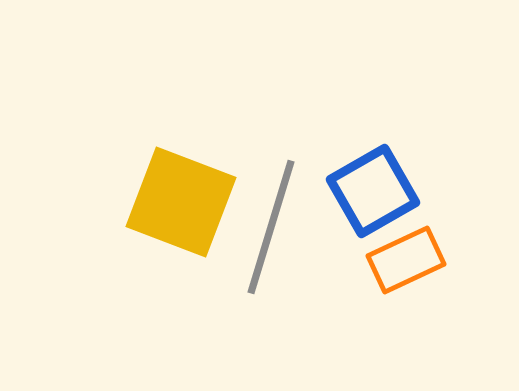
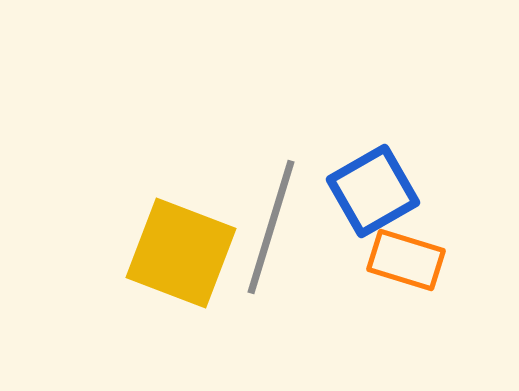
yellow square: moved 51 px down
orange rectangle: rotated 42 degrees clockwise
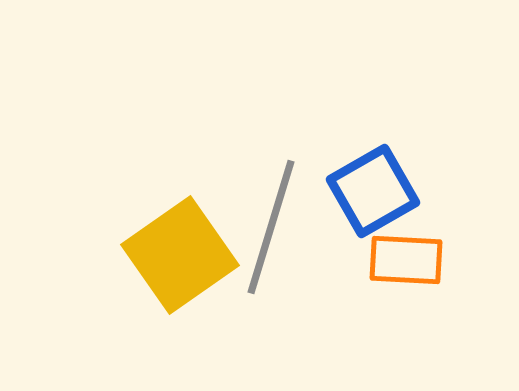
yellow square: moved 1 px left, 2 px down; rotated 34 degrees clockwise
orange rectangle: rotated 14 degrees counterclockwise
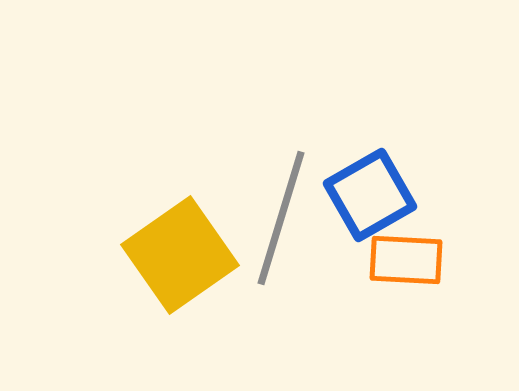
blue square: moved 3 px left, 4 px down
gray line: moved 10 px right, 9 px up
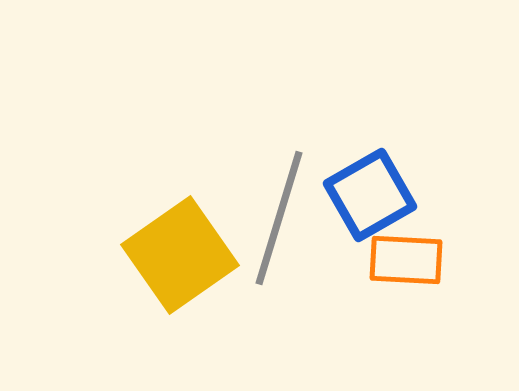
gray line: moved 2 px left
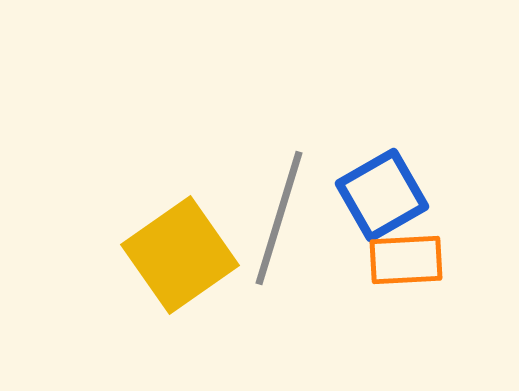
blue square: moved 12 px right
orange rectangle: rotated 6 degrees counterclockwise
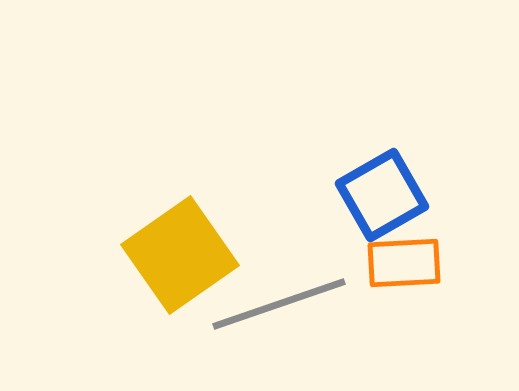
gray line: moved 86 px down; rotated 54 degrees clockwise
orange rectangle: moved 2 px left, 3 px down
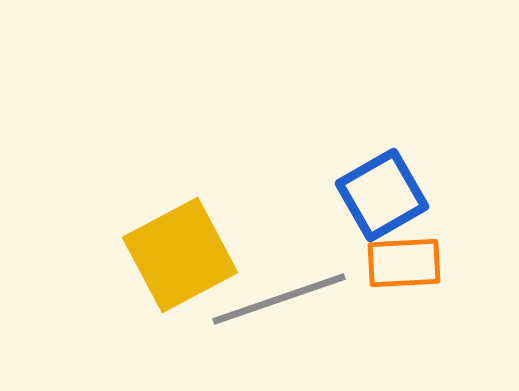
yellow square: rotated 7 degrees clockwise
gray line: moved 5 px up
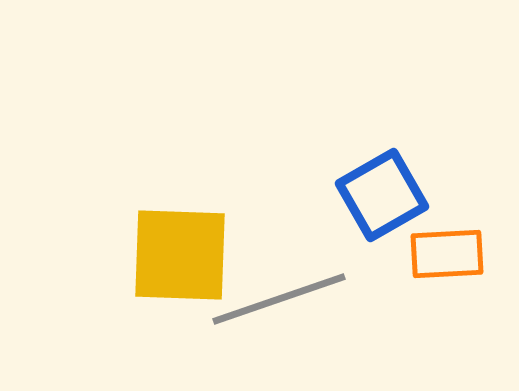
yellow square: rotated 30 degrees clockwise
orange rectangle: moved 43 px right, 9 px up
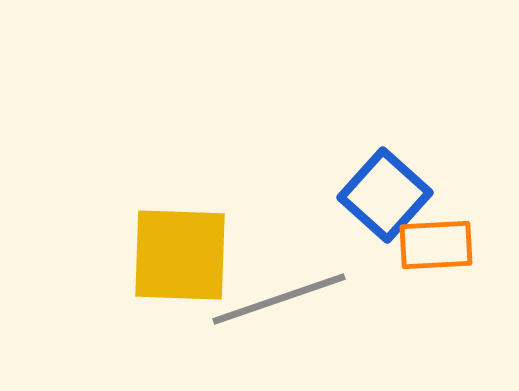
blue square: moved 3 px right; rotated 18 degrees counterclockwise
orange rectangle: moved 11 px left, 9 px up
